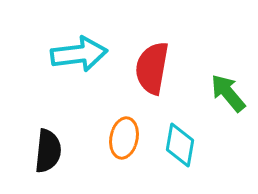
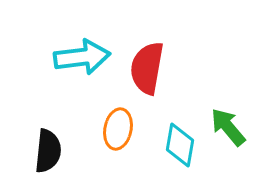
cyan arrow: moved 3 px right, 3 px down
red semicircle: moved 5 px left
green arrow: moved 34 px down
orange ellipse: moved 6 px left, 9 px up
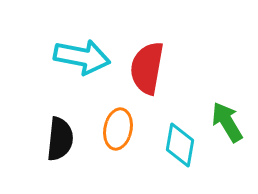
cyan arrow: rotated 18 degrees clockwise
green arrow: moved 1 px left, 5 px up; rotated 9 degrees clockwise
black semicircle: moved 12 px right, 12 px up
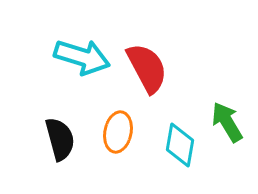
cyan arrow: rotated 6 degrees clockwise
red semicircle: rotated 142 degrees clockwise
orange ellipse: moved 3 px down
black semicircle: rotated 21 degrees counterclockwise
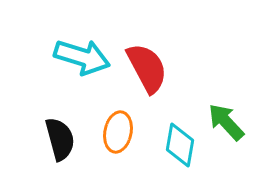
green arrow: moved 1 px left; rotated 12 degrees counterclockwise
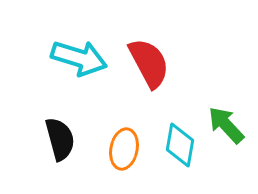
cyan arrow: moved 3 px left, 1 px down
red semicircle: moved 2 px right, 5 px up
green arrow: moved 3 px down
orange ellipse: moved 6 px right, 17 px down
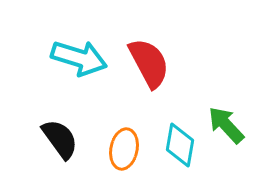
black semicircle: rotated 21 degrees counterclockwise
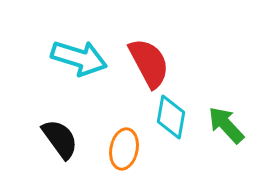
cyan diamond: moved 9 px left, 28 px up
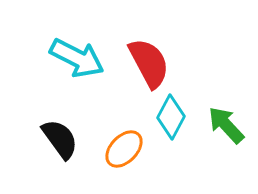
cyan arrow: moved 2 px left; rotated 10 degrees clockwise
cyan diamond: rotated 18 degrees clockwise
orange ellipse: rotated 33 degrees clockwise
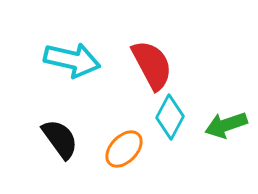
cyan arrow: moved 5 px left, 2 px down; rotated 14 degrees counterclockwise
red semicircle: moved 3 px right, 2 px down
cyan diamond: moved 1 px left
green arrow: rotated 66 degrees counterclockwise
